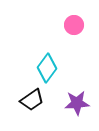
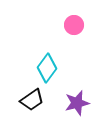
purple star: rotated 10 degrees counterclockwise
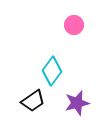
cyan diamond: moved 5 px right, 3 px down
black trapezoid: moved 1 px right, 1 px down
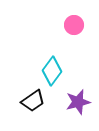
purple star: moved 1 px right, 1 px up
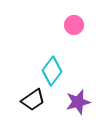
black trapezoid: moved 1 px up
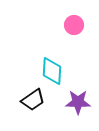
cyan diamond: rotated 32 degrees counterclockwise
purple star: rotated 15 degrees clockwise
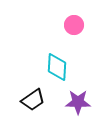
cyan diamond: moved 5 px right, 4 px up
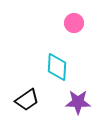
pink circle: moved 2 px up
black trapezoid: moved 6 px left
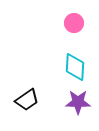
cyan diamond: moved 18 px right
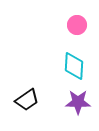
pink circle: moved 3 px right, 2 px down
cyan diamond: moved 1 px left, 1 px up
